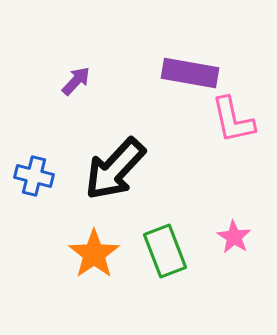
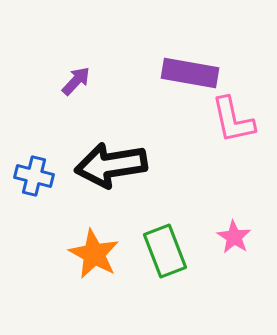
black arrow: moved 4 px left, 4 px up; rotated 38 degrees clockwise
orange star: rotated 9 degrees counterclockwise
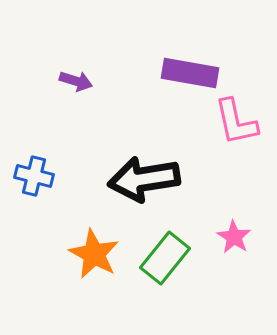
purple arrow: rotated 64 degrees clockwise
pink L-shape: moved 3 px right, 2 px down
black arrow: moved 33 px right, 14 px down
green rectangle: moved 7 px down; rotated 60 degrees clockwise
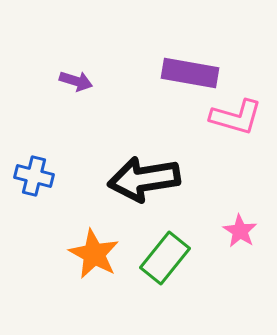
pink L-shape: moved 5 px up; rotated 62 degrees counterclockwise
pink star: moved 6 px right, 6 px up
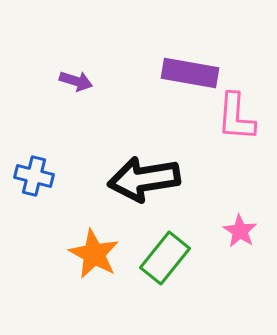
pink L-shape: rotated 78 degrees clockwise
